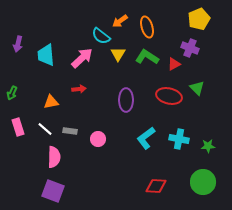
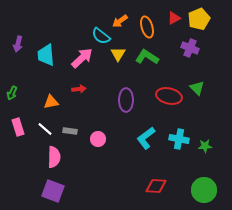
red triangle: moved 46 px up
green star: moved 3 px left
green circle: moved 1 px right, 8 px down
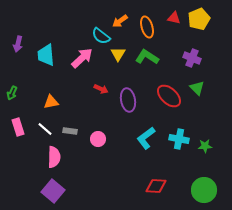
red triangle: rotated 40 degrees clockwise
purple cross: moved 2 px right, 10 px down
red arrow: moved 22 px right; rotated 32 degrees clockwise
red ellipse: rotated 30 degrees clockwise
purple ellipse: moved 2 px right; rotated 10 degrees counterclockwise
purple square: rotated 20 degrees clockwise
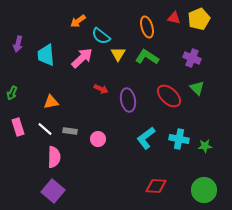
orange arrow: moved 42 px left
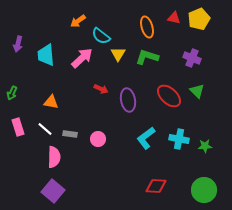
green L-shape: rotated 15 degrees counterclockwise
green triangle: moved 3 px down
orange triangle: rotated 21 degrees clockwise
gray rectangle: moved 3 px down
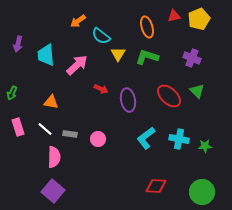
red triangle: moved 2 px up; rotated 24 degrees counterclockwise
pink arrow: moved 5 px left, 7 px down
green circle: moved 2 px left, 2 px down
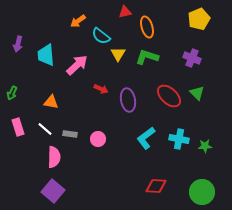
red triangle: moved 49 px left, 4 px up
green triangle: moved 2 px down
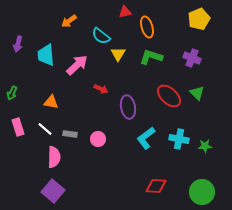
orange arrow: moved 9 px left
green L-shape: moved 4 px right
purple ellipse: moved 7 px down
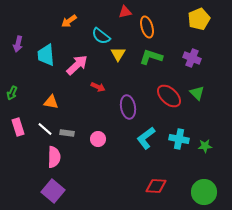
red arrow: moved 3 px left, 2 px up
gray rectangle: moved 3 px left, 1 px up
green circle: moved 2 px right
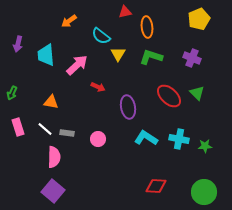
orange ellipse: rotated 10 degrees clockwise
cyan L-shape: rotated 70 degrees clockwise
